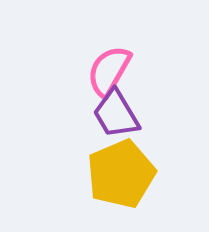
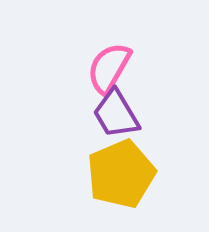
pink semicircle: moved 3 px up
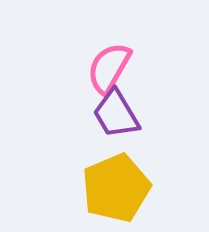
yellow pentagon: moved 5 px left, 14 px down
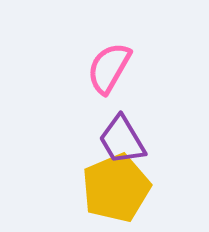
purple trapezoid: moved 6 px right, 26 px down
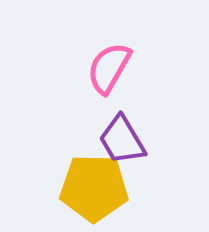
yellow pentagon: moved 22 px left; rotated 24 degrees clockwise
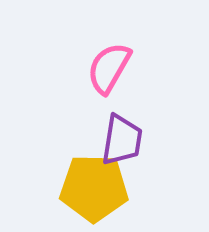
purple trapezoid: rotated 140 degrees counterclockwise
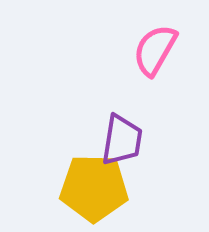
pink semicircle: moved 46 px right, 18 px up
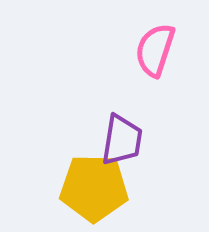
pink semicircle: rotated 12 degrees counterclockwise
